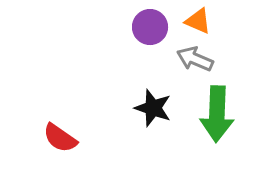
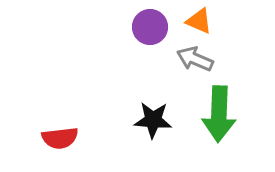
orange triangle: moved 1 px right
black star: moved 12 px down; rotated 15 degrees counterclockwise
green arrow: moved 2 px right
red semicircle: rotated 42 degrees counterclockwise
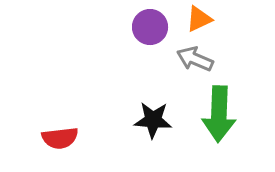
orange triangle: moved 2 px up; rotated 48 degrees counterclockwise
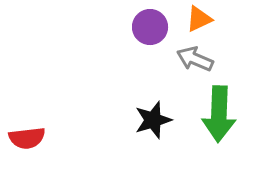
black star: rotated 21 degrees counterclockwise
red semicircle: moved 33 px left
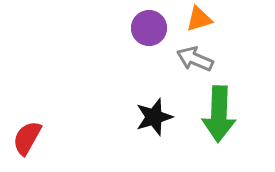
orange triangle: rotated 8 degrees clockwise
purple circle: moved 1 px left, 1 px down
black star: moved 1 px right, 3 px up
red semicircle: rotated 126 degrees clockwise
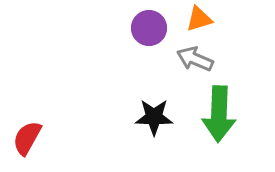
black star: rotated 18 degrees clockwise
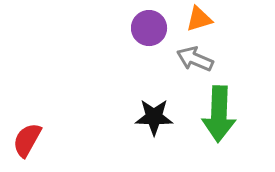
red semicircle: moved 2 px down
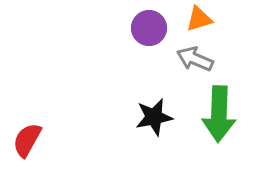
black star: rotated 12 degrees counterclockwise
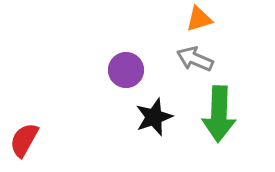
purple circle: moved 23 px left, 42 px down
black star: rotated 9 degrees counterclockwise
red semicircle: moved 3 px left
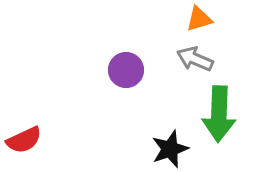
black star: moved 16 px right, 32 px down
red semicircle: rotated 144 degrees counterclockwise
